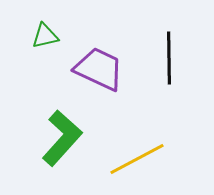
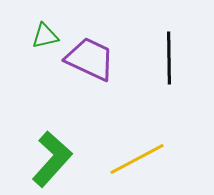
purple trapezoid: moved 9 px left, 10 px up
green L-shape: moved 10 px left, 21 px down
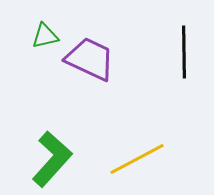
black line: moved 15 px right, 6 px up
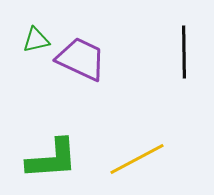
green triangle: moved 9 px left, 4 px down
purple trapezoid: moved 9 px left
green L-shape: rotated 44 degrees clockwise
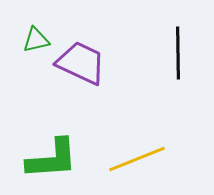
black line: moved 6 px left, 1 px down
purple trapezoid: moved 4 px down
yellow line: rotated 6 degrees clockwise
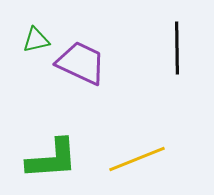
black line: moved 1 px left, 5 px up
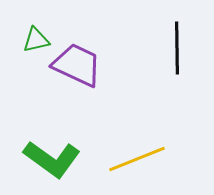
purple trapezoid: moved 4 px left, 2 px down
green L-shape: rotated 40 degrees clockwise
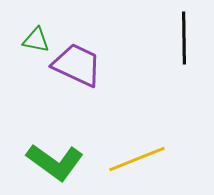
green triangle: rotated 24 degrees clockwise
black line: moved 7 px right, 10 px up
green L-shape: moved 3 px right, 3 px down
